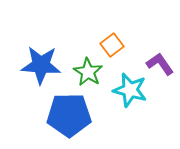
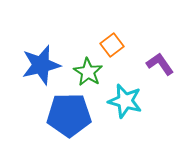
blue star: rotated 18 degrees counterclockwise
cyan star: moved 5 px left, 11 px down
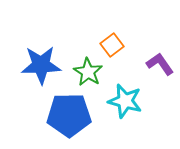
blue star: rotated 12 degrees clockwise
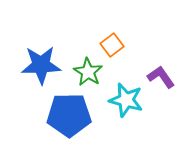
purple L-shape: moved 1 px right, 13 px down
cyan star: moved 1 px right, 1 px up
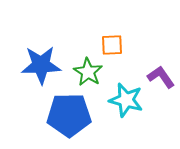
orange square: rotated 35 degrees clockwise
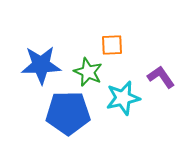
green star: rotated 8 degrees counterclockwise
cyan star: moved 3 px left, 2 px up; rotated 28 degrees counterclockwise
blue pentagon: moved 1 px left, 2 px up
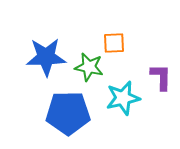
orange square: moved 2 px right, 2 px up
blue star: moved 5 px right, 8 px up
green star: moved 1 px right, 5 px up; rotated 12 degrees counterclockwise
purple L-shape: rotated 36 degrees clockwise
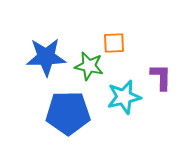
green star: moved 1 px up
cyan star: moved 1 px right, 1 px up
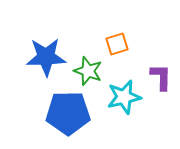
orange square: moved 3 px right, 1 px down; rotated 15 degrees counterclockwise
green star: moved 1 px left, 5 px down; rotated 8 degrees clockwise
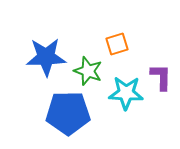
cyan star: moved 2 px right, 4 px up; rotated 16 degrees clockwise
